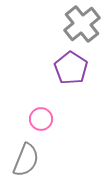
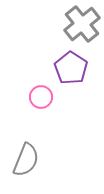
pink circle: moved 22 px up
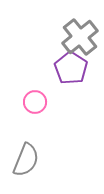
gray cross: moved 2 px left, 13 px down
pink circle: moved 6 px left, 5 px down
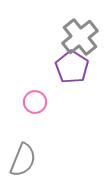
purple pentagon: moved 1 px right, 1 px up
gray semicircle: moved 3 px left
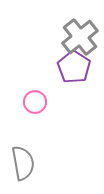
purple pentagon: moved 2 px right
gray semicircle: moved 3 px down; rotated 32 degrees counterclockwise
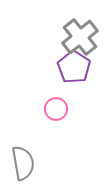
pink circle: moved 21 px right, 7 px down
